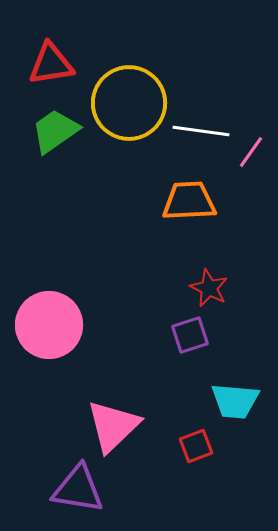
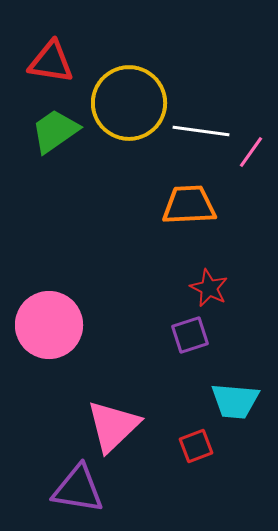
red triangle: moved 2 px up; rotated 18 degrees clockwise
orange trapezoid: moved 4 px down
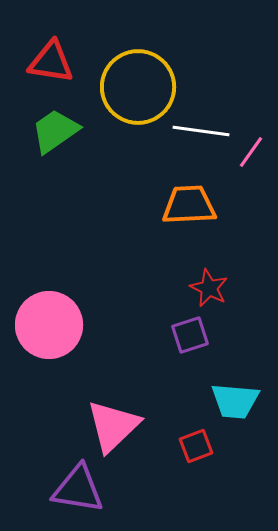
yellow circle: moved 9 px right, 16 px up
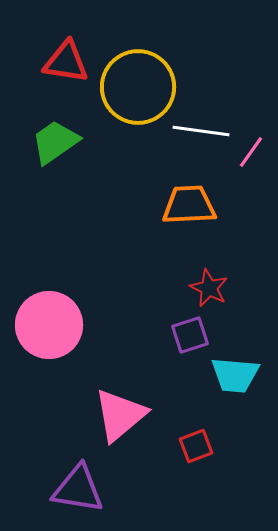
red triangle: moved 15 px right
green trapezoid: moved 11 px down
cyan trapezoid: moved 26 px up
pink triangle: moved 7 px right, 11 px up; rotated 4 degrees clockwise
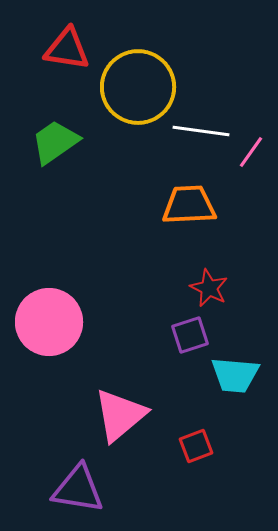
red triangle: moved 1 px right, 13 px up
pink circle: moved 3 px up
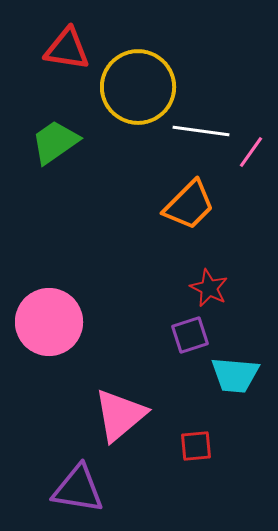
orange trapezoid: rotated 138 degrees clockwise
red square: rotated 16 degrees clockwise
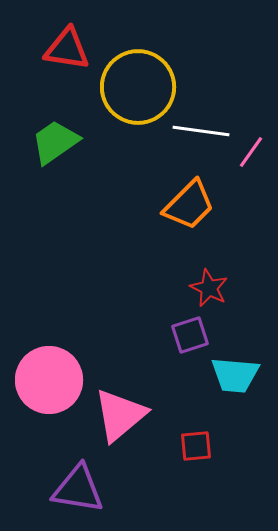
pink circle: moved 58 px down
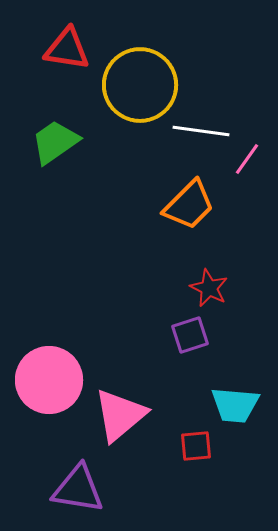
yellow circle: moved 2 px right, 2 px up
pink line: moved 4 px left, 7 px down
cyan trapezoid: moved 30 px down
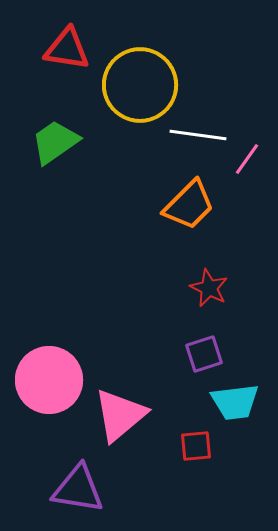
white line: moved 3 px left, 4 px down
purple square: moved 14 px right, 19 px down
cyan trapezoid: moved 3 px up; rotated 12 degrees counterclockwise
